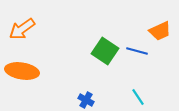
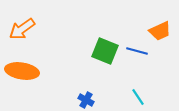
green square: rotated 12 degrees counterclockwise
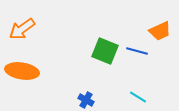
cyan line: rotated 24 degrees counterclockwise
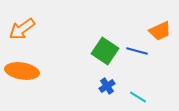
green square: rotated 12 degrees clockwise
blue cross: moved 21 px right, 14 px up; rotated 28 degrees clockwise
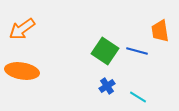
orange trapezoid: rotated 105 degrees clockwise
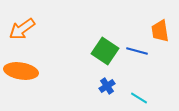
orange ellipse: moved 1 px left
cyan line: moved 1 px right, 1 px down
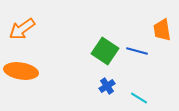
orange trapezoid: moved 2 px right, 1 px up
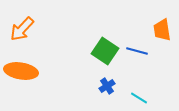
orange arrow: rotated 12 degrees counterclockwise
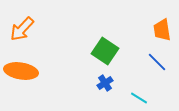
blue line: moved 20 px right, 11 px down; rotated 30 degrees clockwise
blue cross: moved 2 px left, 3 px up
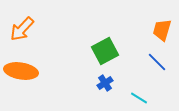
orange trapezoid: rotated 25 degrees clockwise
green square: rotated 28 degrees clockwise
